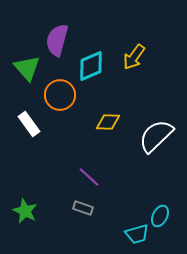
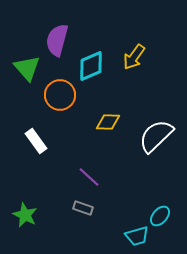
white rectangle: moved 7 px right, 17 px down
green star: moved 4 px down
cyan ellipse: rotated 15 degrees clockwise
cyan trapezoid: moved 2 px down
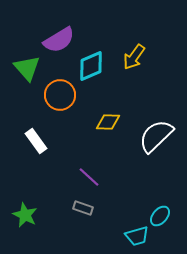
purple semicircle: moved 2 px right; rotated 136 degrees counterclockwise
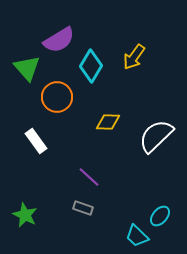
cyan diamond: rotated 36 degrees counterclockwise
orange circle: moved 3 px left, 2 px down
cyan trapezoid: rotated 60 degrees clockwise
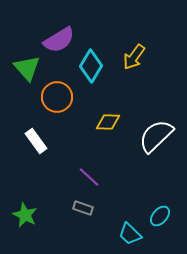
cyan trapezoid: moved 7 px left, 2 px up
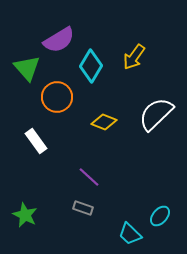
yellow diamond: moved 4 px left; rotated 20 degrees clockwise
white semicircle: moved 22 px up
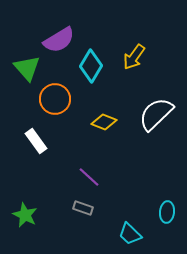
orange circle: moved 2 px left, 2 px down
cyan ellipse: moved 7 px right, 4 px up; rotated 35 degrees counterclockwise
